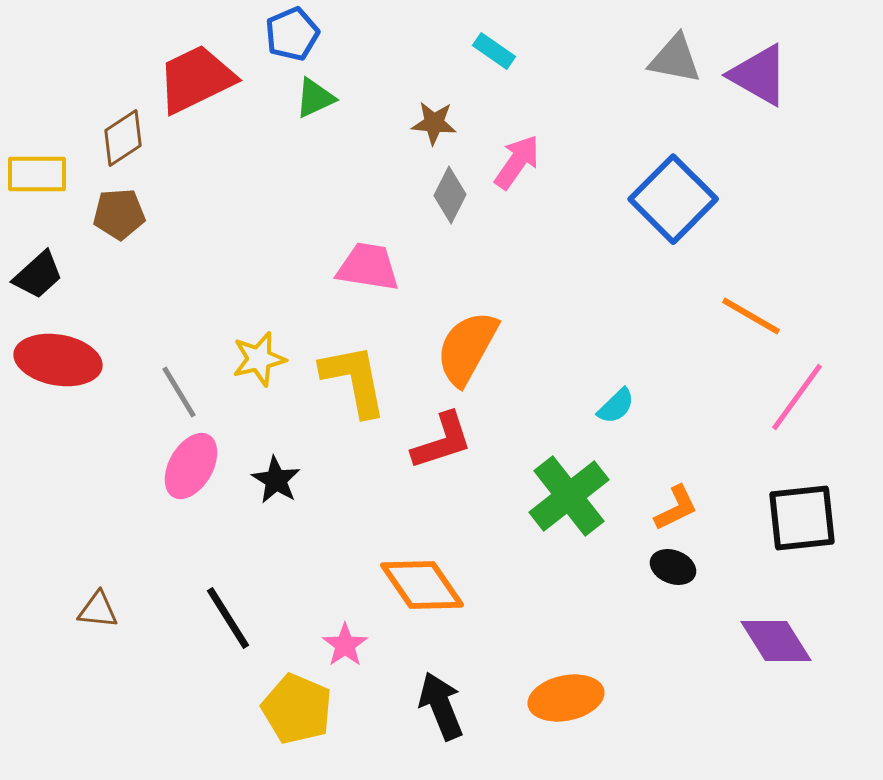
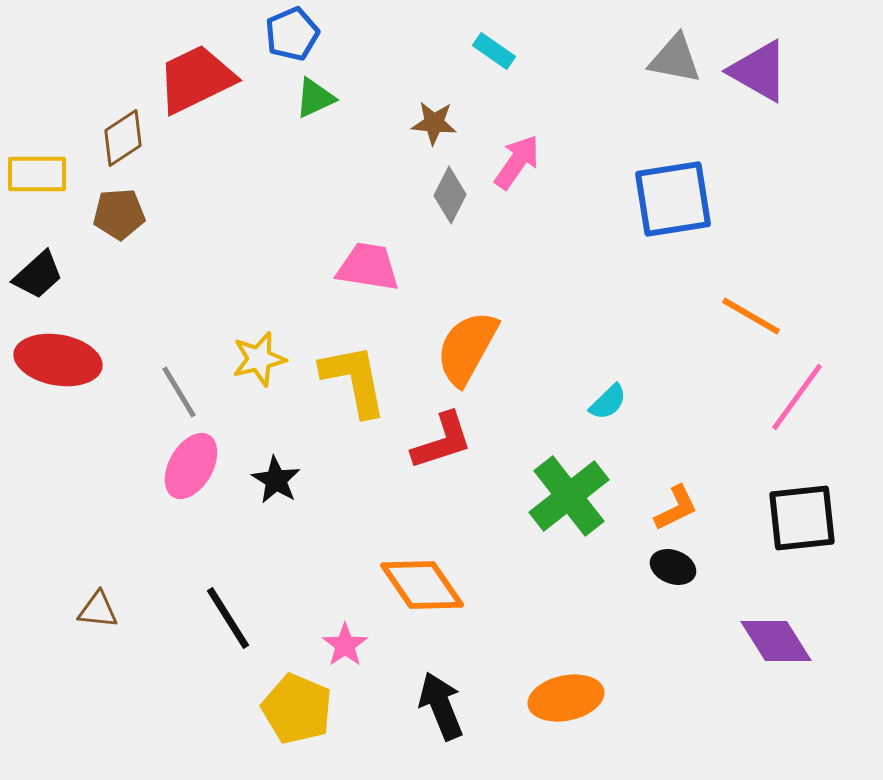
purple triangle: moved 4 px up
blue square: rotated 36 degrees clockwise
cyan semicircle: moved 8 px left, 4 px up
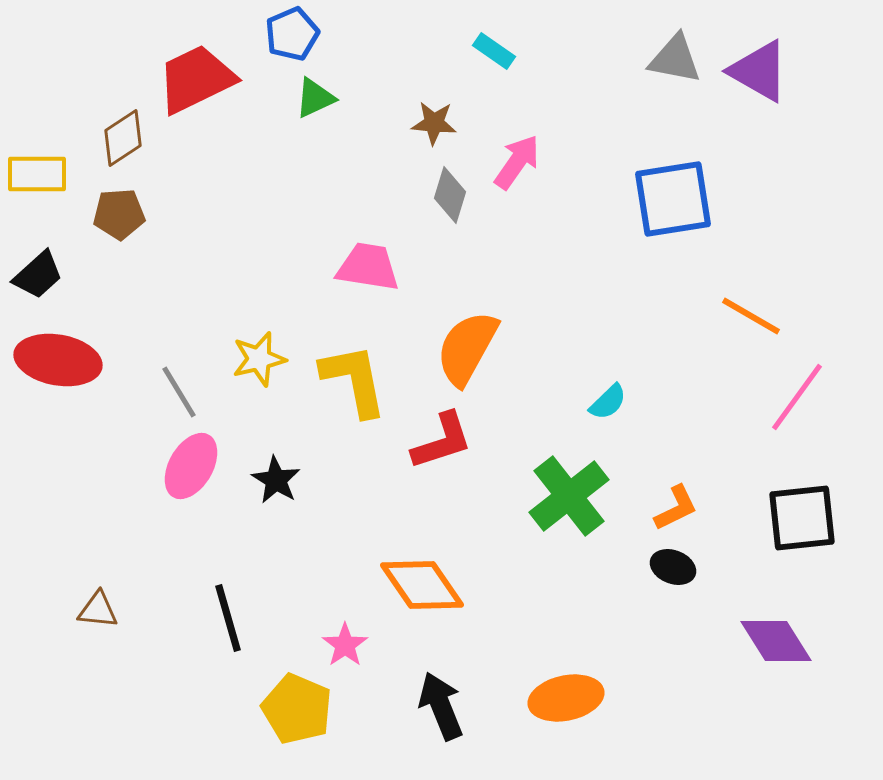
gray diamond: rotated 10 degrees counterclockwise
black line: rotated 16 degrees clockwise
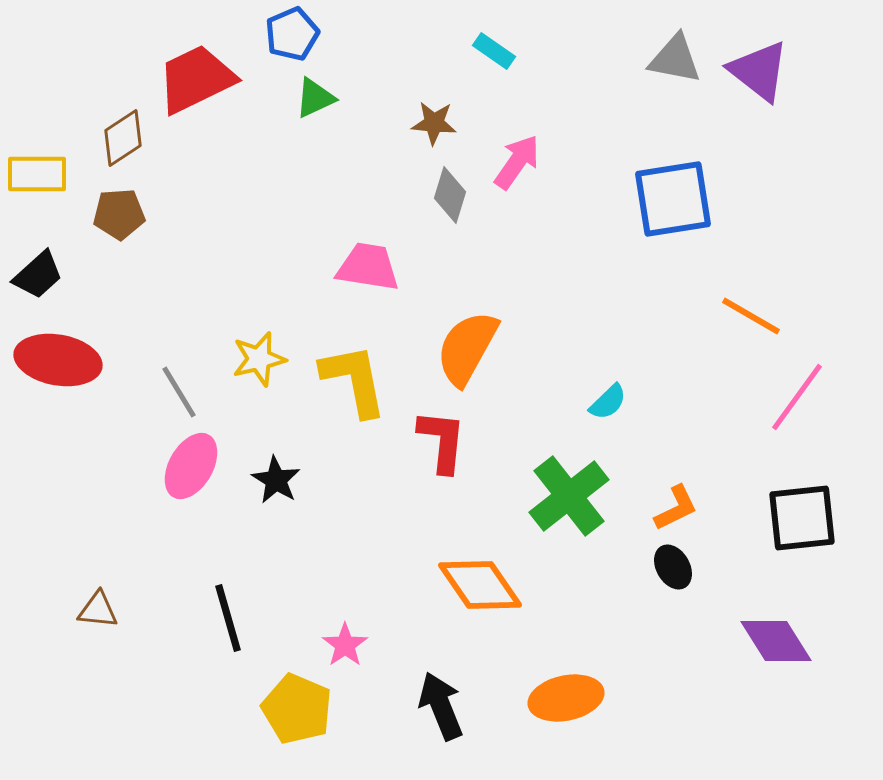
purple triangle: rotated 8 degrees clockwise
red L-shape: rotated 66 degrees counterclockwise
black ellipse: rotated 39 degrees clockwise
orange diamond: moved 58 px right
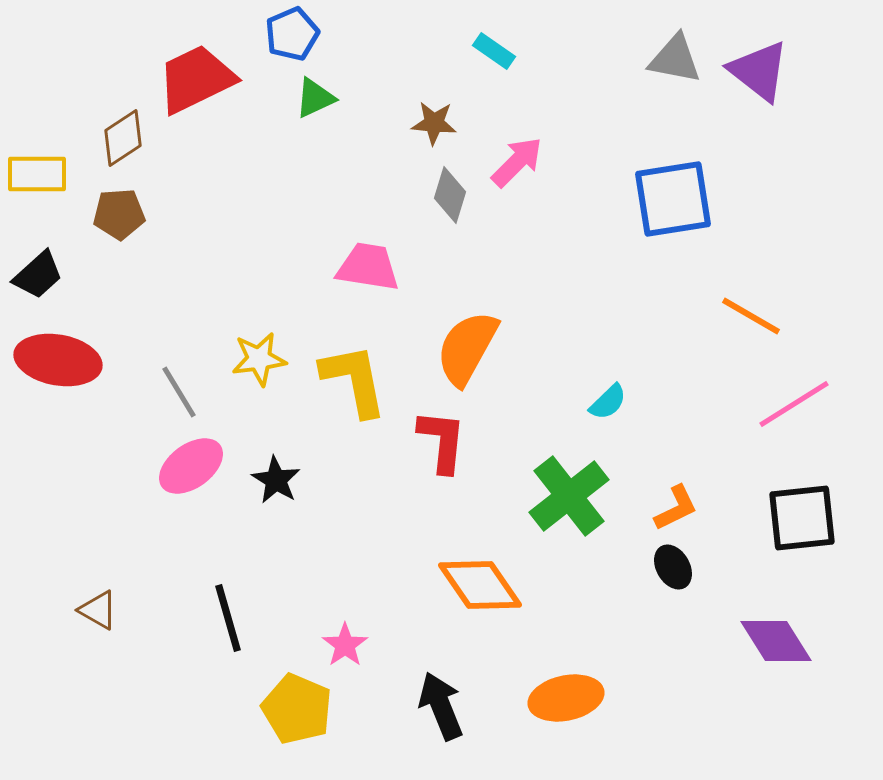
pink arrow: rotated 10 degrees clockwise
yellow star: rotated 6 degrees clockwise
pink line: moved 3 px left, 7 px down; rotated 22 degrees clockwise
pink ellipse: rotated 24 degrees clockwise
brown triangle: rotated 24 degrees clockwise
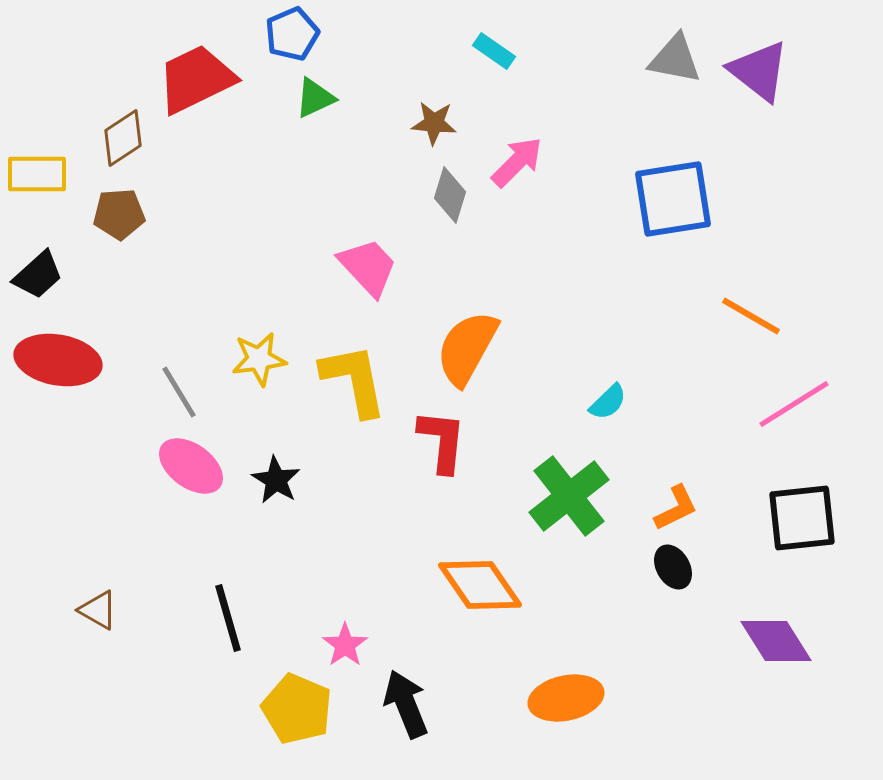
pink trapezoid: rotated 38 degrees clockwise
pink ellipse: rotated 72 degrees clockwise
black arrow: moved 35 px left, 2 px up
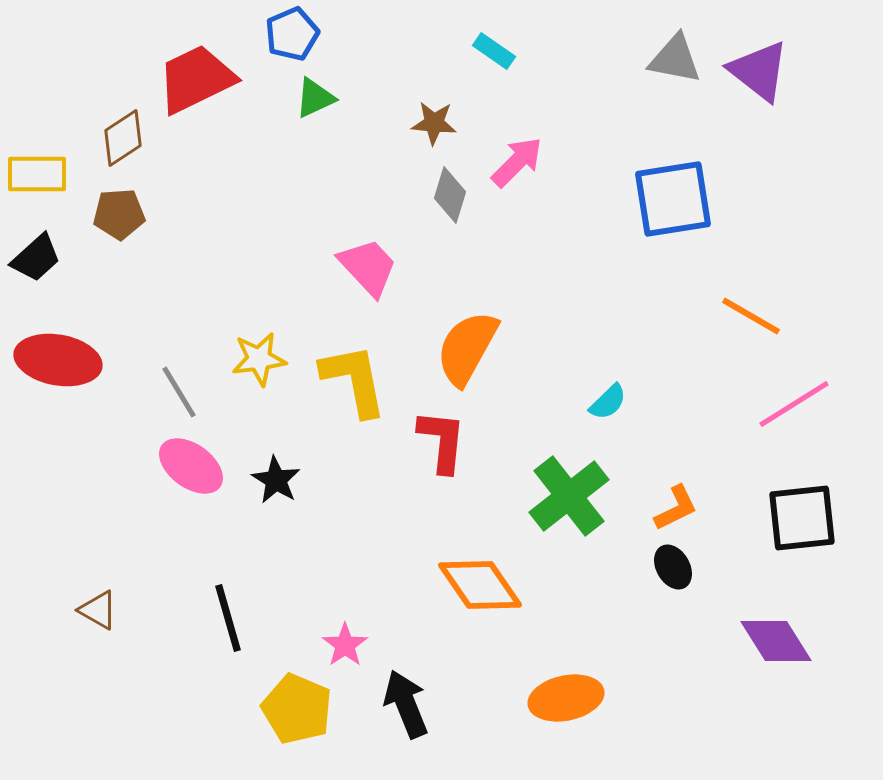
black trapezoid: moved 2 px left, 17 px up
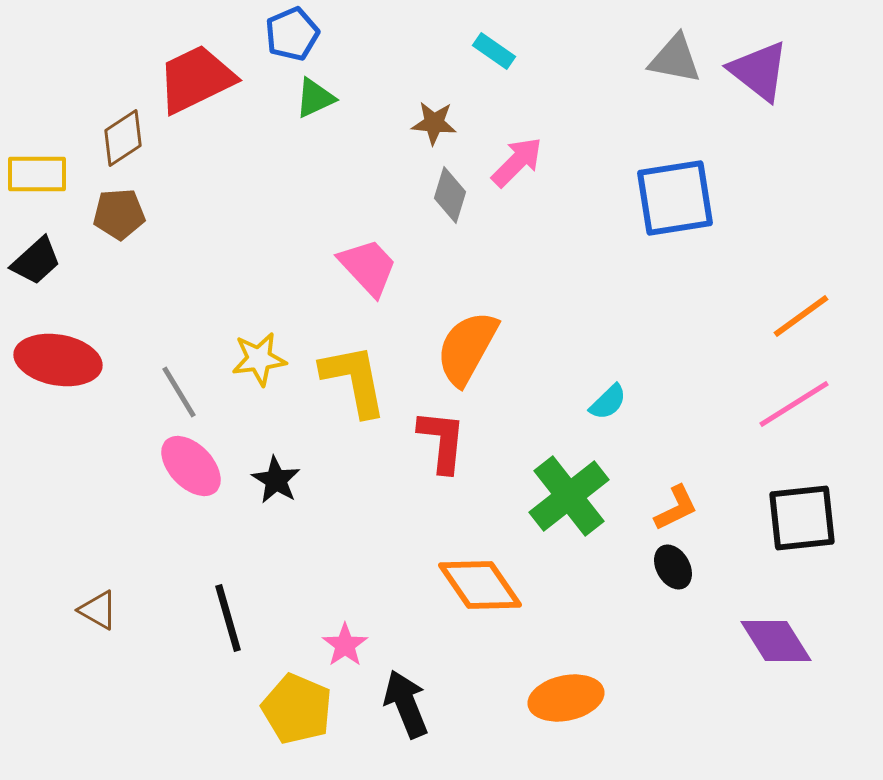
blue square: moved 2 px right, 1 px up
black trapezoid: moved 3 px down
orange line: moved 50 px right; rotated 66 degrees counterclockwise
pink ellipse: rotated 10 degrees clockwise
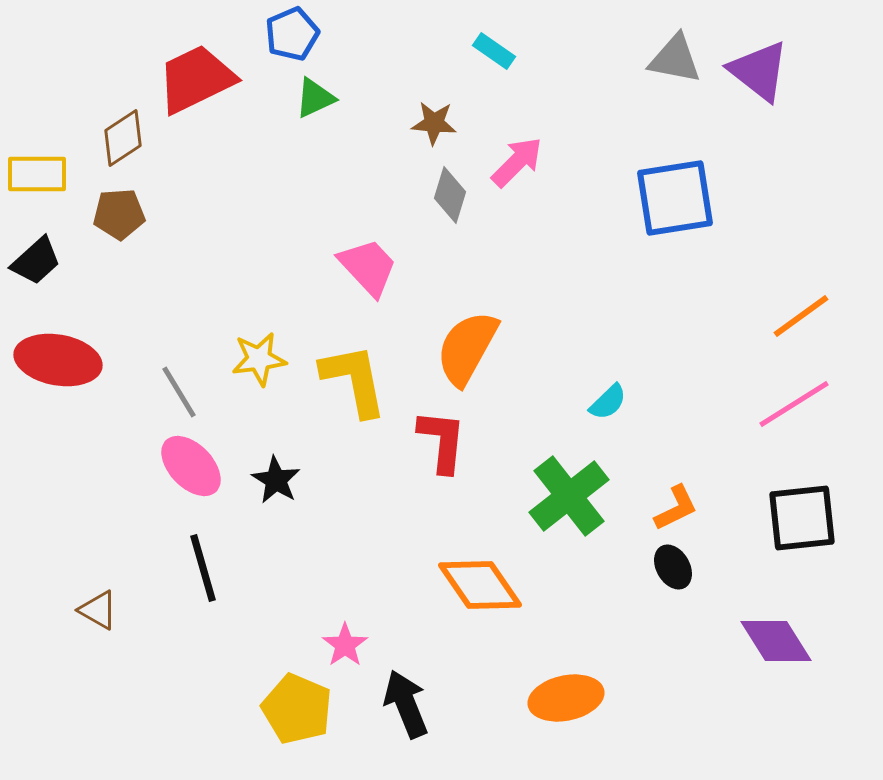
black line: moved 25 px left, 50 px up
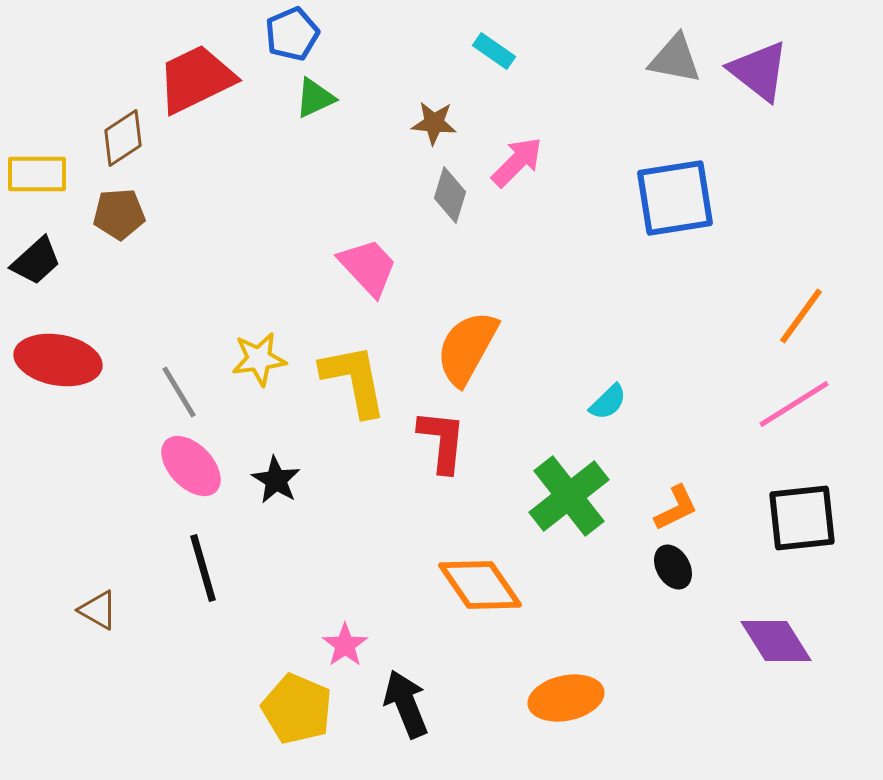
orange line: rotated 18 degrees counterclockwise
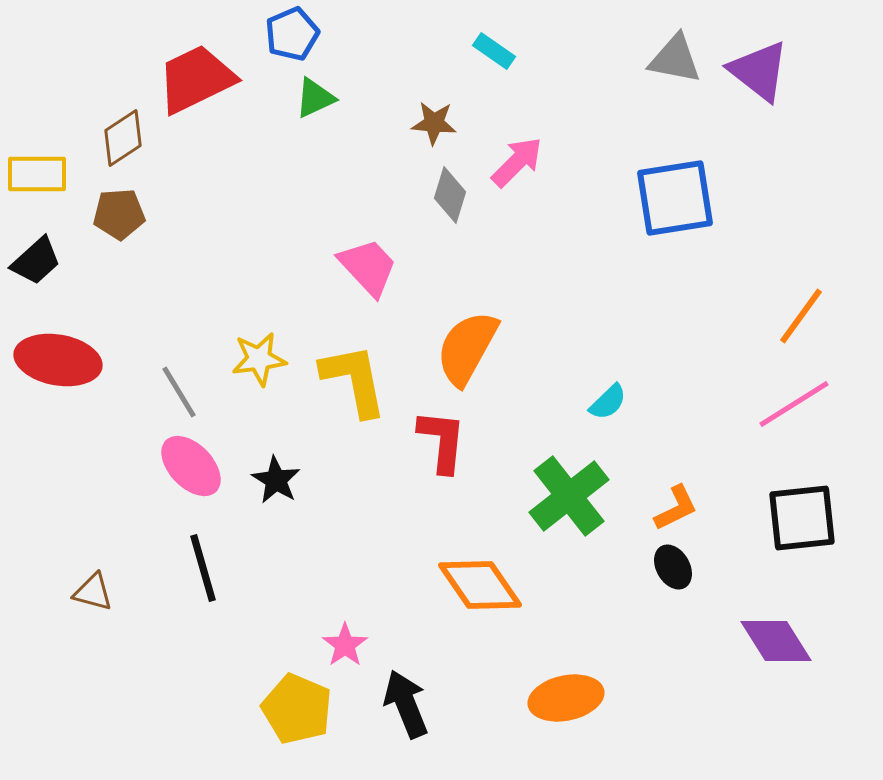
brown triangle: moved 5 px left, 18 px up; rotated 15 degrees counterclockwise
